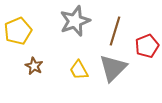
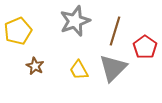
red pentagon: moved 2 px left, 1 px down; rotated 15 degrees counterclockwise
brown star: moved 1 px right
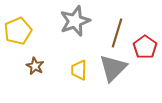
brown line: moved 2 px right, 2 px down
yellow trapezoid: rotated 30 degrees clockwise
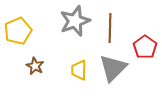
brown line: moved 7 px left, 5 px up; rotated 16 degrees counterclockwise
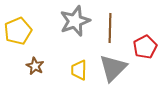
red pentagon: rotated 10 degrees clockwise
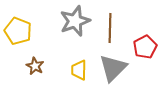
yellow pentagon: rotated 28 degrees counterclockwise
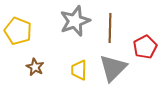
brown star: moved 1 px down
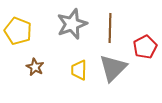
gray star: moved 3 px left, 3 px down
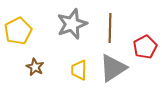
yellow pentagon: rotated 24 degrees clockwise
gray triangle: rotated 12 degrees clockwise
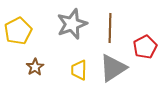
brown star: rotated 12 degrees clockwise
